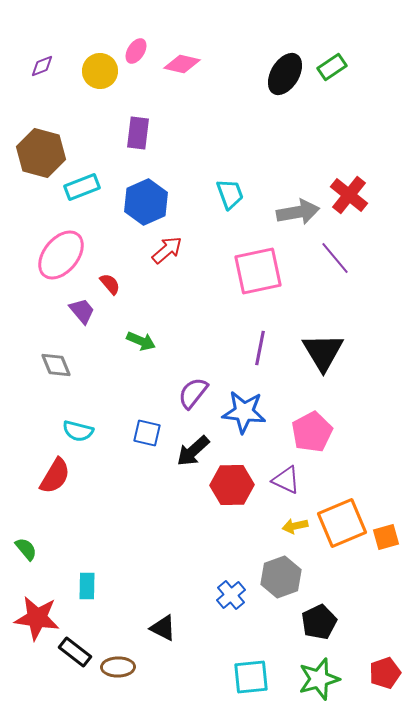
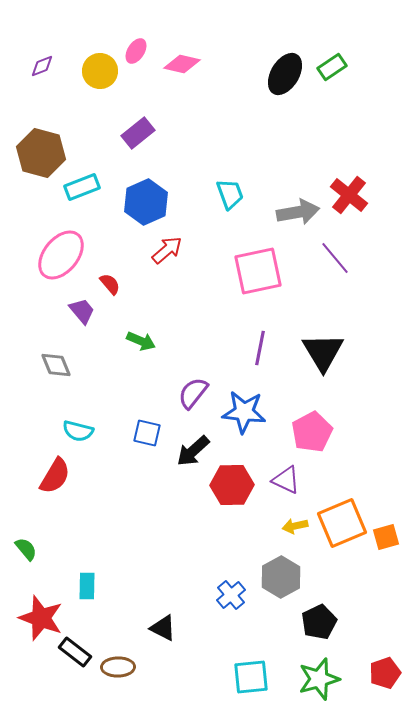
purple rectangle at (138, 133): rotated 44 degrees clockwise
gray hexagon at (281, 577): rotated 9 degrees counterclockwise
red star at (37, 618): moved 4 px right; rotated 12 degrees clockwise
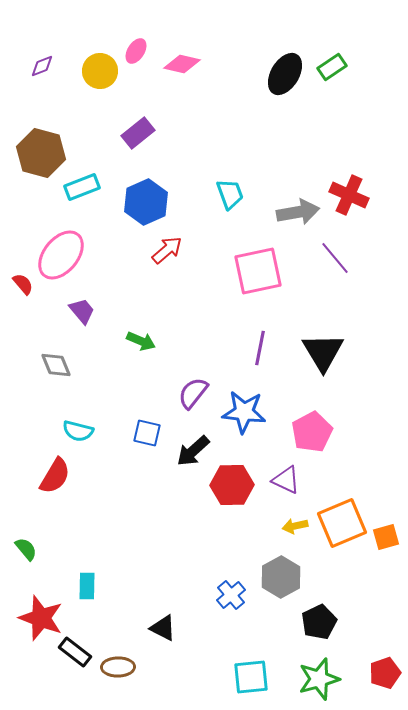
red cross at (349, 195): rotated 15 degrees counterclockwise
red semicircle at (110, 284): moved 87 px left
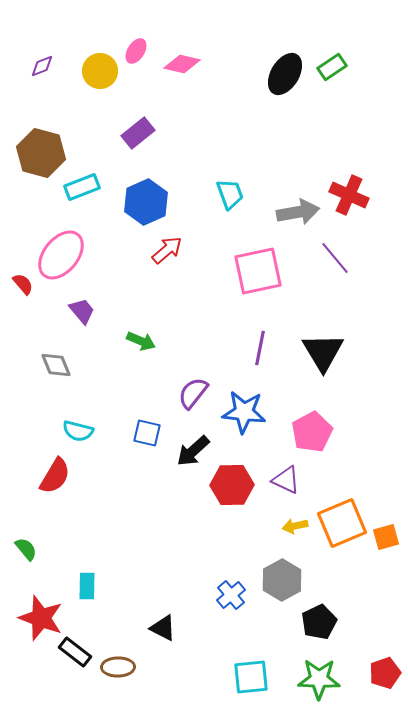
gray hexagon at (281, 577): moved 1 px right, 3 px down
green star at (319, 679): rotated 18 degrees clockwise
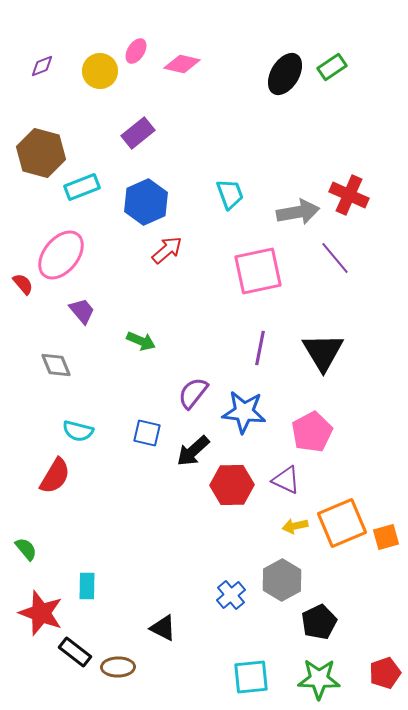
red star at (41, 618): moved 5 px up
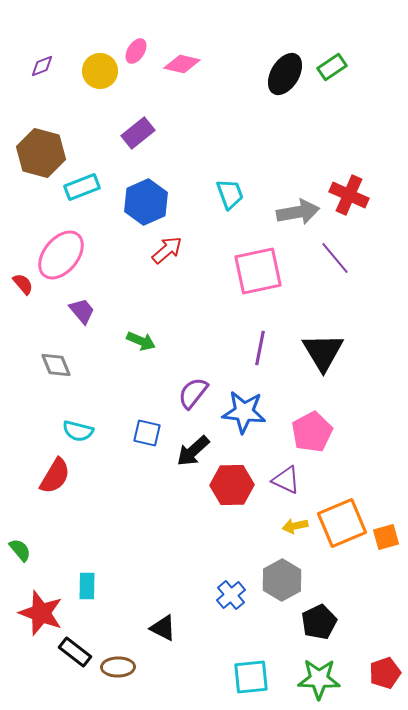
green semicircle at (26, 549): moved 6 px left, 1 px down
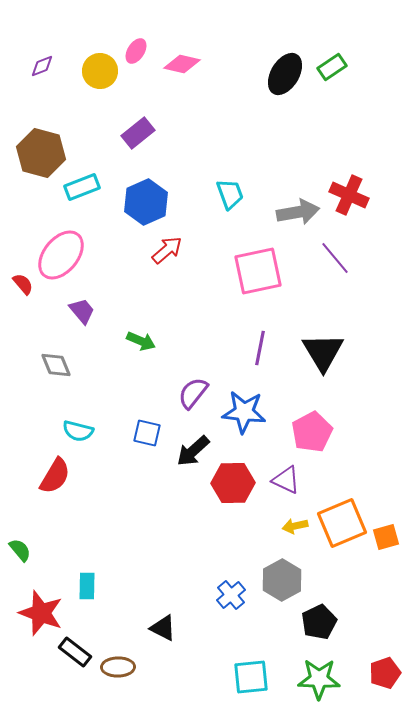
red hexagon at (232, 485): moved 1 px right, 2 px up
